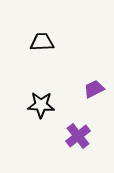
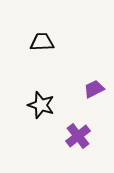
black star: rotated 16 degrees clockwise
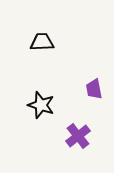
purple trapezoid: rotated 75 degrees counterclockwise
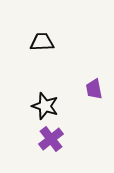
black star: moved 4 px right, 1 px down
purple cross: moved 27 px left, 3 px down
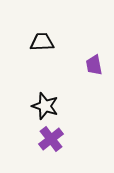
purple trapezoid: moved 24 px up
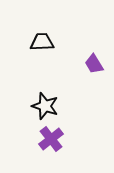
purple trapezoid: moved 1 px up; rotated 20 degrees counterclockwise
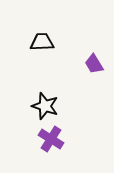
purple cross: rotated 20 degrees counterclockwise
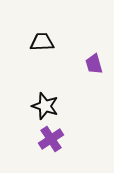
purple trapezoid: rotated 15 degrees clockwise
purple cross: rotated 25 degrees clockwise
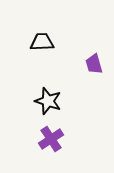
black star: moved 3 px right, 5 px up
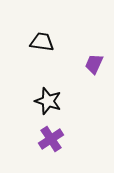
black trapezoid: rotated 10 degrees clockwise
purple trapezoid: rotated 40 degrees clockwise
